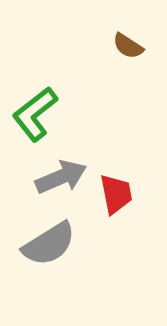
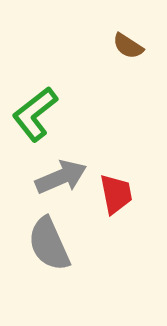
gray semicircle: rotated 98 degrees clockwise
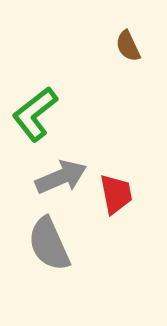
brown semicircle: rotated 32 degrees clockwise
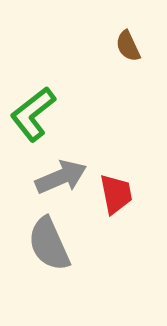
green L-shape: moved 2 px left
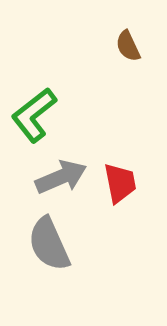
green L-shape: moved 1 px right, 1 px down
red trapezoid: moved 4 px right, 11 px up
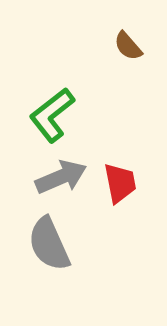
brown semicircle: rotated 16 degrees counterclockwise
green L-shape: moved 18 px right
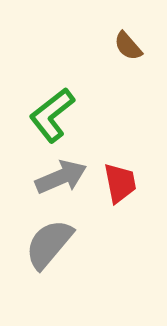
gray semicircle: rotated 64 degrees clockwise
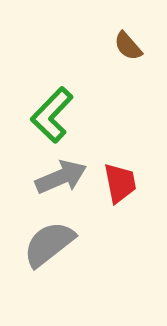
green L-shape: rotated 8 degrees counterclockwise
gray semicircle: rotated 12 degrees clockwise
